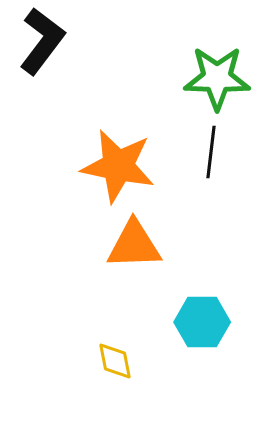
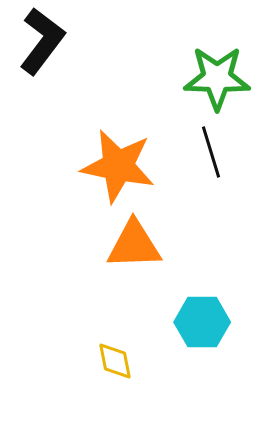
black line: rotated 24 degrees counterclockwise
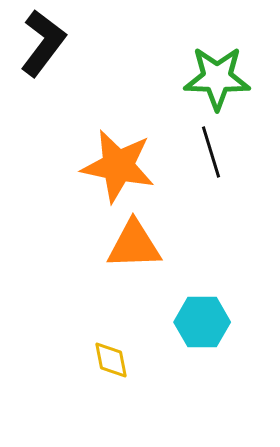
black L-shape: moved 1 px right, 2 px down
yellow diamond: moved 4 px left, 1 px up
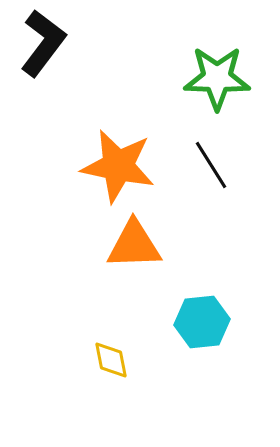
black line: moved 13 px down; rotated 15 degrees counterclockwise
cyan hexagon: rotated 6 degrees counterclockwise
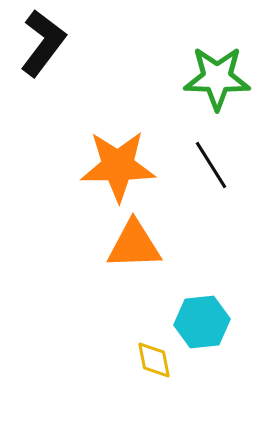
orange star: rotated 12 degrees counterclockwise
yellow diamond: moved 43 px right
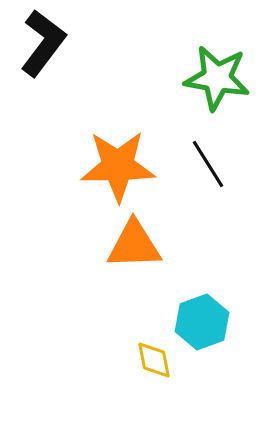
green star: rotated 8 degrees clockwise
black line: moved 3 px left, 1 px up
cyan hexagon: rotated 14 degrees counterclockwise
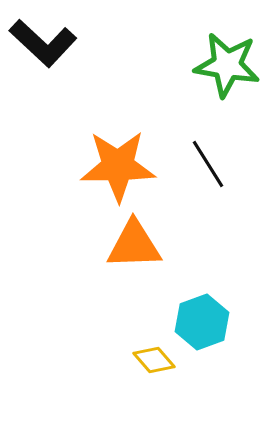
black L-shape: rotated 96 degrees clockwise
green star: moved 10 px right, 13 px up
yellow diamond: rotated 30 degrees counterclockwise
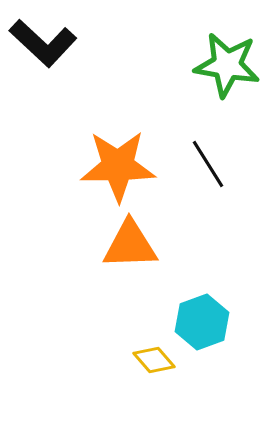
orange triangle: moved 4 px left
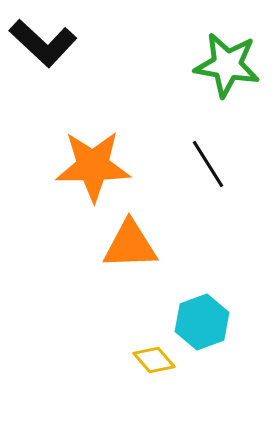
orange star: moved 25 px left
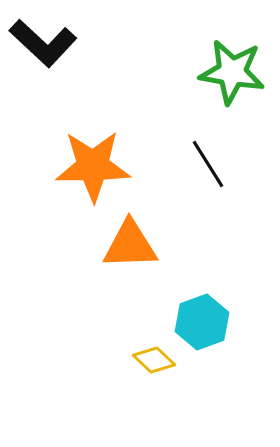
green star: moved 5 px right, 7 px down
yellow diamond: rotated 6 degrees counterclockwise
